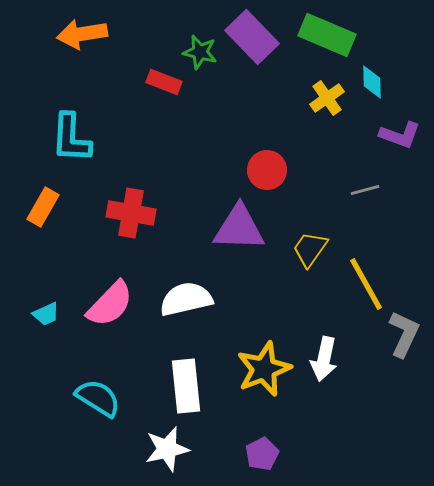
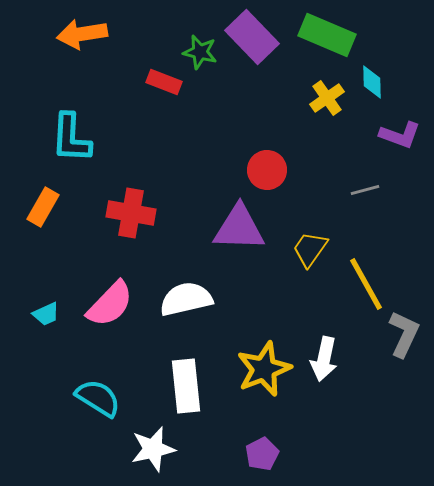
white star: moved 14 px left
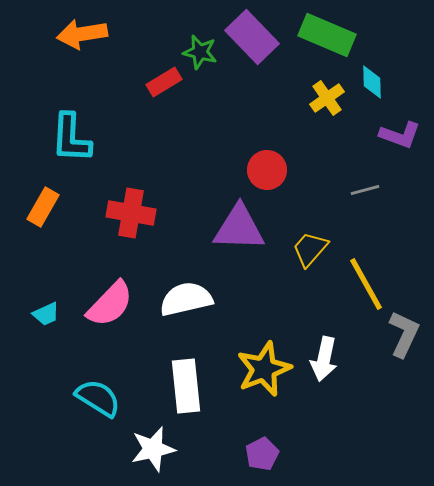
red rectangle: rotated 52 degrees counterclockwise
yellow trapezoid: rotated 6 degrees clockwise
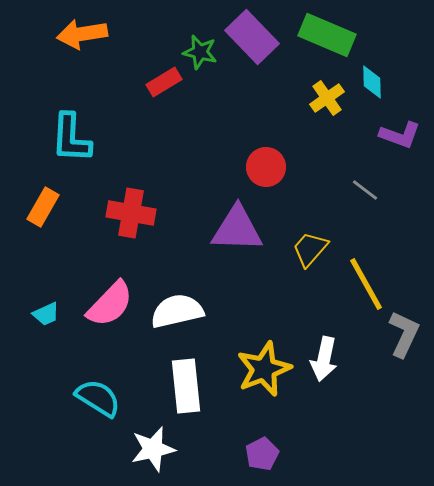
red circle: moved 1 px left, 3 px up
gray line: rotated 52 degrees clockwise
purple triangle: moved 2 px left, 1 px down
white semicircle: moved 9 px left, 12 px down
